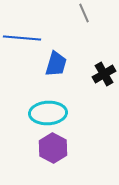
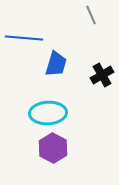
gray line: moved 7 px right, 2 px down
blue line: moved 2 px right
black cross: moved 2 px left, 1 px down
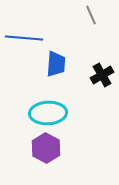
blue trapezoid: rotated 12 degrees counterclockwise
purple hexagon: moved 7 px left
